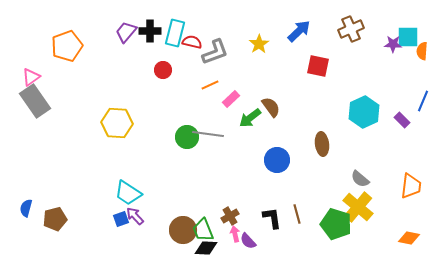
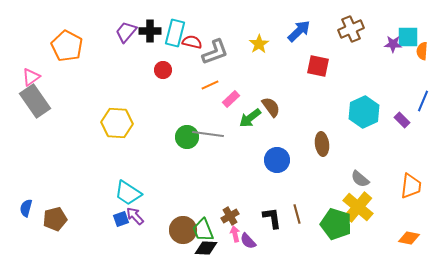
orange pentagon at (67, 46): rotated 24 degrees counterclockwise
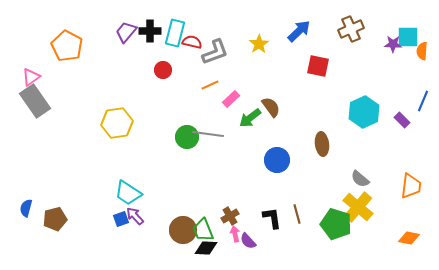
yellow hexagon at (117, 123): rotated 12 degrees counterclockwise
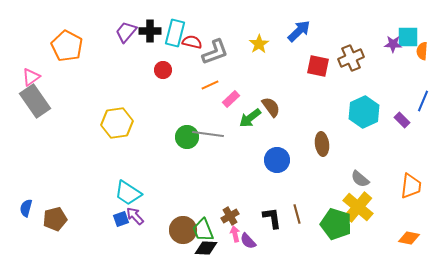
brown cross at (351, 29): moved 29 px down
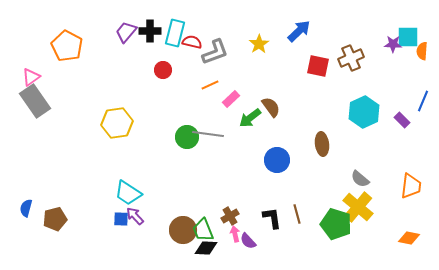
blue square at (121, 219): rotated 21 degrees clockwise
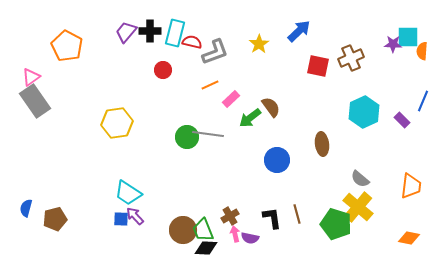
purple semicircle at (248, 241): moved 2 px right, 3 px up; rotated 36 degrees counterclockwise
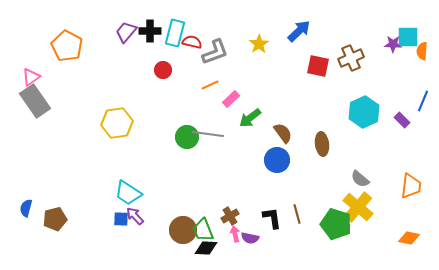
brown semicircle at (271, 107): moved 12 px right, 26 px down
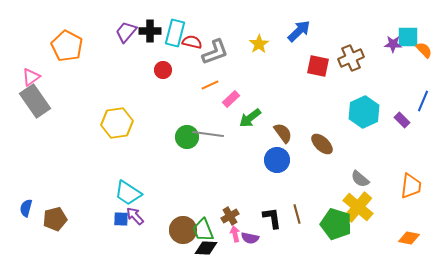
orange semicircle at (422, 51): moved 2 px right, 1 px up; rotated 132 degrees clockwise
brown ellipse at (322, 144): rotated 40 degrees counterclockwise
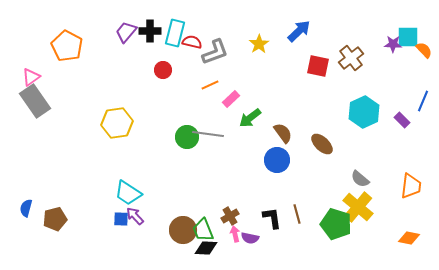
brown cross at (351, 58): rotated 15 degrees counterclockwise
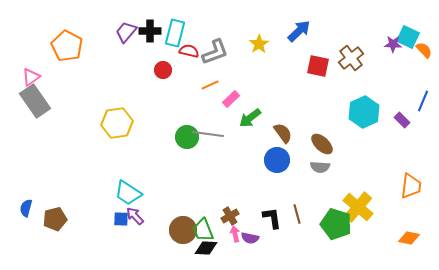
cyan square at (408, 37): rotated 25 degrees clockwise
red semicircle at (192, 42): moved 3 px left, 9 px down
gray semicircle at (360, 179): moved 40 px left, 12 px up; rotated 36 degrees counterclockwise
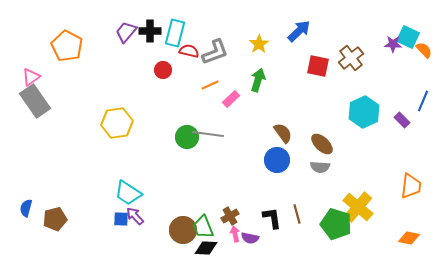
green arrow at (250, 118): moved 8 px right, 38 px up; rotated 145 degrees clockwise
green trapezoid at (203, 230): moved 3 px up
